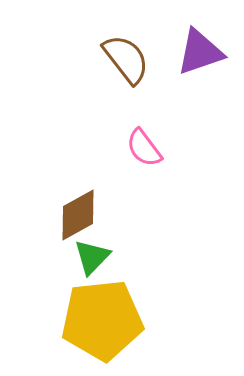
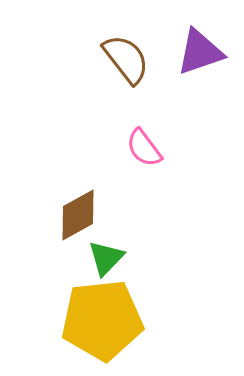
green triangle: moved 14 px right, 1 px down
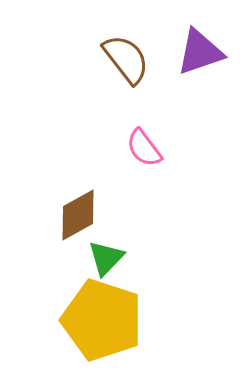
yellow pentagon: rotated 24 degrees clockwise
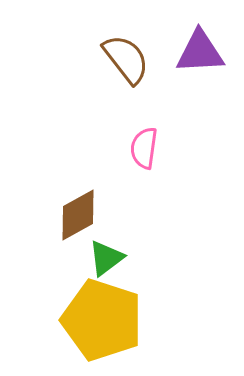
purple triangle: rotated 16 degrees clockwise
pink semicircle: rotated 45 degrees clockwise
green triangle: rotated 9 degrees clockwise
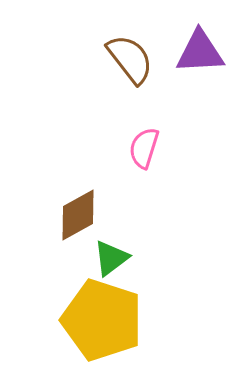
brown semicircle: moved 4 px right
pink semicircle: rotated 9 degrees clockwise
green triangle: moved 5 px right
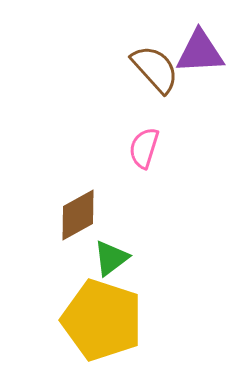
brown semicircle: moved 25 px right, 10 px down; rotated 4 degrees counterclockwise
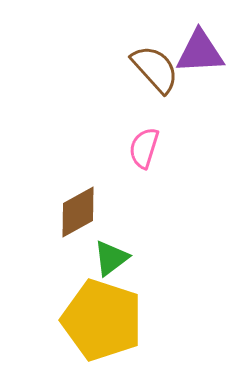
brown diamond: moved 3 px up
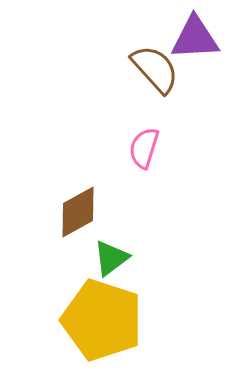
purple triangle: moved 5 px left, 14 px up
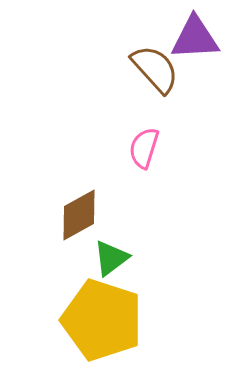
brown diamond: moved 1 px right, 3 px down
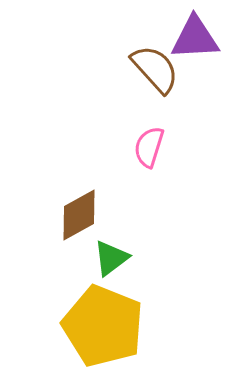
pink semicircle: moved 5 px right, 1 px up
yellow pentagon: moved 1 px right, 6 px down; rotated 4 degrees clockwise
